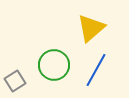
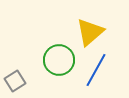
yellow triangle: moved 1 px left, 4 px down
green circle: moved 5 px right, 5 px up
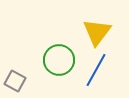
yellow triangle: moved 7 px right; rotated 12 degrees counterclockwise
gray square: rotated 30 degrees counterclockwise
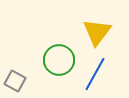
blue line: moved 1 px left, 4 px down
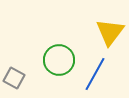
yellow triangle: moved 13 px right
gray square: moved 1 px left, 3 px up
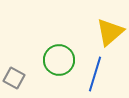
yellow triangle: rotated 12 degrees clockwise
blue line: rotated 12 degrees counterclockwise
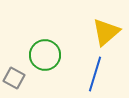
yellow triangle: moved 4 px left
green circle: moved 14 px left, 5 px up
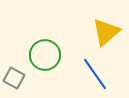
blue line: rotated 52 degrees counterclockwise
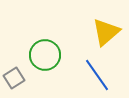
blue line: moved 2 px right, 1 px down
gray square: rotated 30 degrees clockwise
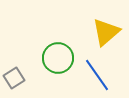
green circle: moved 13 px right, 3 px down
